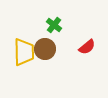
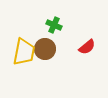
green cross: rotated 14 degrees counterclockwise
yellow trapezoid: rotated 12 degrees clockwise
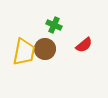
red semicircle: moved 3 px left, 2 px up
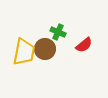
green cross: moved 4 px right, 7 px down
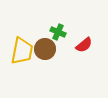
yellow trapezoid: moved 2 px left, 1 px up
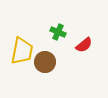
brown circle: moved 13 px down
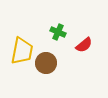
brown circle: moved 1 px right, 1 px down
